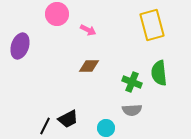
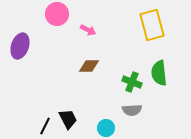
black trapezoid: rotated 90 degrees counterclockwise
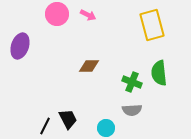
pink arrow: moved 15 px up
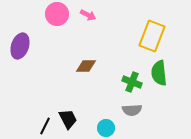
yellow rectangle: moved 11 px down; rotated 36 degrees clockwise
brown diamond: moved 3 px left
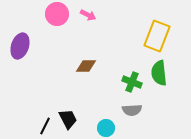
yellow rectangle: moved 5 px right
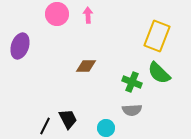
pink arrow: rotated 119 degrees counterclockwise
green semicircle: rotated 40 degrees counterclockwise
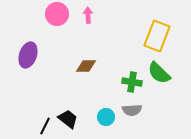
purple ellipse: moved 8 px right, 9 px down
green cross: rotated 12 degrees counterclockwise
black trapezoid: rotated 25 degrees counterclockwise
cyan circle: moved 11 px up
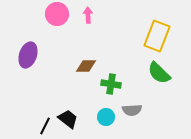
green cross: moved 21 px left, 2 px down
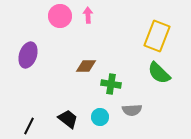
pink circle: moved 3 px right, 2 px down
cyan circle: moved 6 px left
black line: moved 16 px left
